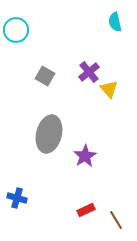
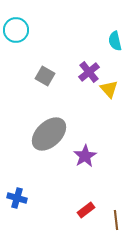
cyan semicircle: moved 19 px down
gray ellipse: rotated 33 degrees clockwise
red rectangle: rotated 12 degrees counterclockwise
brown line: rotated 24 degrees clockwise
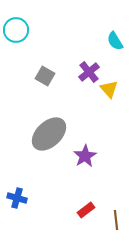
cyan semicircle: rotated 18 degrees counterclockwise
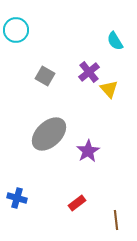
purple star: moved 3 px right, 5 px up
red rectangle: moved 9 px left, 7 px up
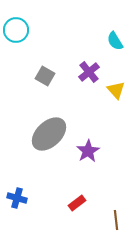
yellow triangle: moved 7 px right, 1 px down
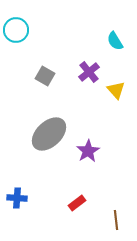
blue cross: rotated 12 degrees counterclockwise
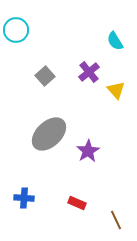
gray square: rotated 18 degrees clockwise
blue cross: moved 7 px right
red rectangle: rotated 60 degrees clockwise
brown line: rotated 18 degrees counterclockwise
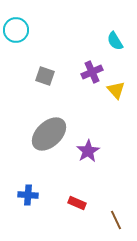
purple cross: moved 3 px right; rotated 15 degrees clockwise
gray square: rotated 30 degrees counterclockwise
blue cross: moved 4 px right, 3 px up
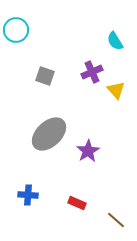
brown line: rotated 24 degrees counterclockwise
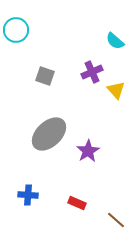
cyan semicircle: rotated 18 degrees counterclockwise
